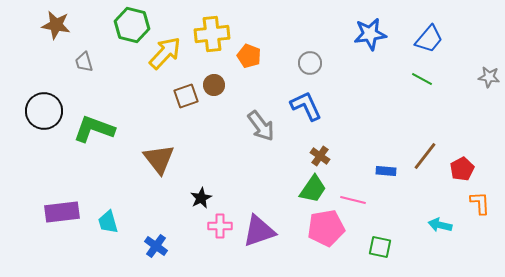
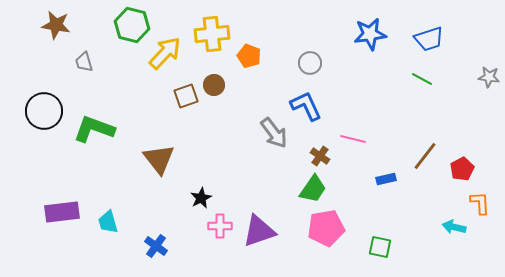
blue trapezoid: rotated 32 degrees clockwise
gray arrow: moved 13 px right, 7 px down
blue rectangle: moved 8 px down; rotated 18 degrees counterclockwise
pink line: moved 61 px up
cyan arrow: moved 14 px right, 2 px down
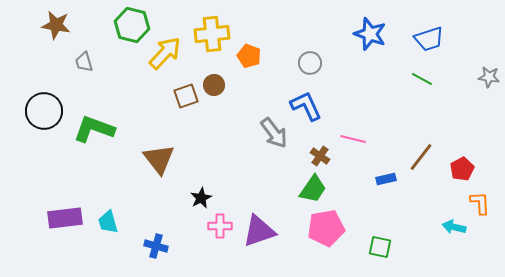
blue star: rotated 28 degrees clockwise
brown line: moved 4 px left, 1 px down
purple rectangle: moved 3 px right, 6 px down
blue cross: rotated 20 degrees counterclockwise
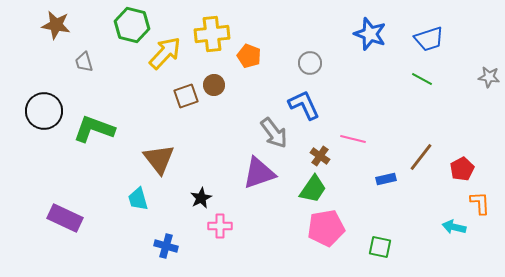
blue L-shape: moved 2 px left, 1 px up
purple rectangle: rotated 32 degrees clockwise
cyan trapezoid: moved 30 px right, 23 px up
purple triangle: moved 58 px up
blue cross: moved 10 px right
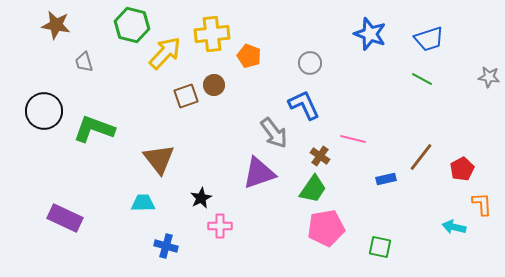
cyan trapezoid: moved 5 px right, 4 px down; rotated 105 degrees clockwise
orange L-shape: moved 2 px right, 1 px down
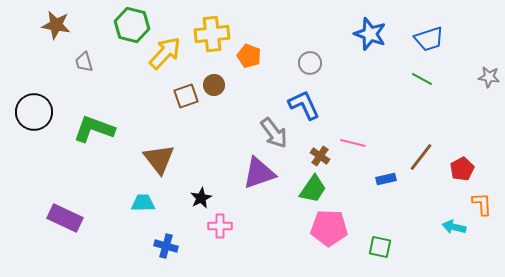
black circle: moved 10 px left, 1 px down
pink line: moved 4 px down
pink pentagon: moved 3 px right; rotated 12 degrees clockwise
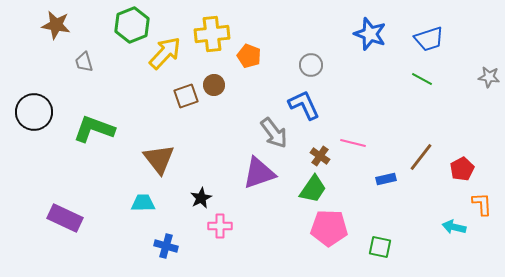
green hexagon: rotated 24 degrees clockwise
gray circle: moved 1 px right, 2 px down
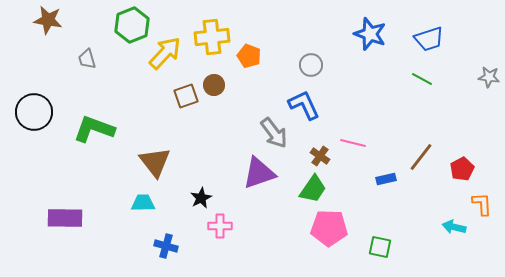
brown star: moved 8 px left, 5 px up
yellow cross: moved 3 px down
gray trapezoid: moved 3 px right, 3 px up
brown triangle: moved 4 px left, 3 px down
purple rectangle: rotated 24 degrees counterclockwise
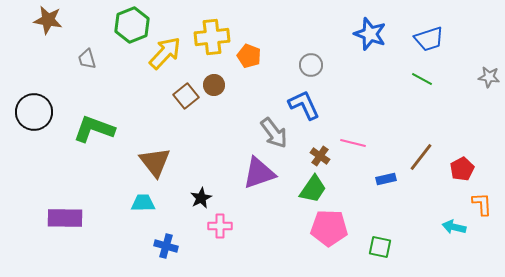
brown square: rotated 20 degrees counterclockwise
